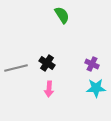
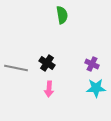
green semicircle: rotated 24 degrees clockwise
gray line: rotated 25 degrees clockwise
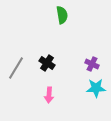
gray line: rotated 70 degrees counterclockwise
pink arrow: moved 6 px down
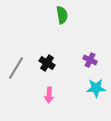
purple cross: moved 2 px left, 4 px up
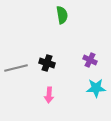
black cross: rotated 14 degrees counterclockwise
gray line: rotated 45 degrees clockwise
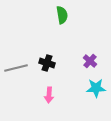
purple cross: moved 1 px down; rotated 16 degrees clockwise
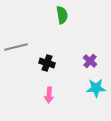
gray line: moved 21 px up
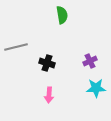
purple cross: rotated 24 degrees clockwise
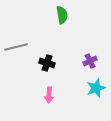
cyan star: rotated 18 degrees counterclockwise
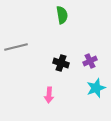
black cross: moved 14 px right
